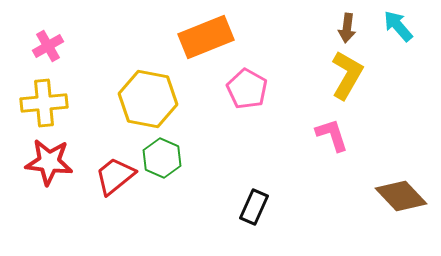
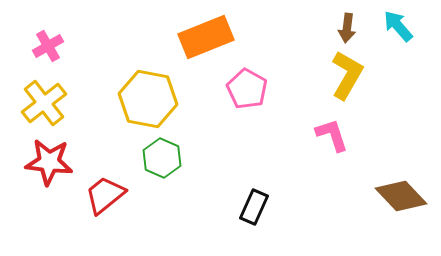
yellow cross: rotated 33 degrees counterclockwise
red trapezoid: moved 10 px left, 19 px down
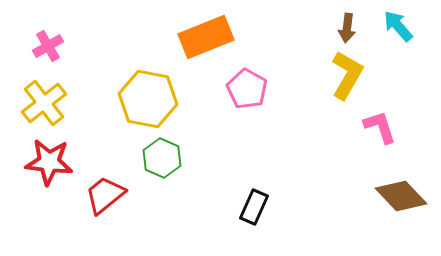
pink L-shape: moved 48 px right, 8 px up
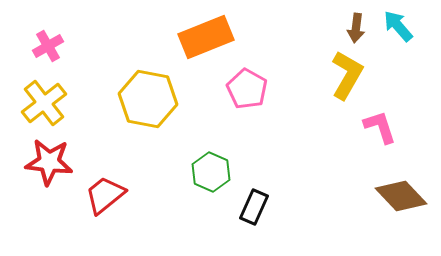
brown arrow: moved 9 px right
green hexagon: moved 49 px right, 14 px down
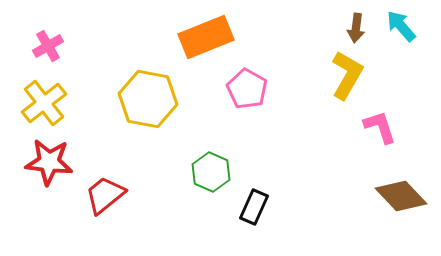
cyan arrow: moved 3 px right
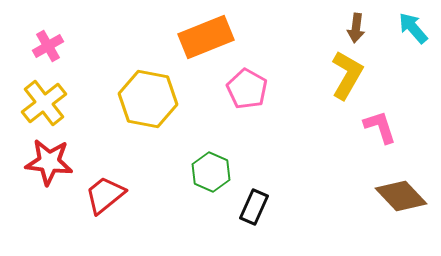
cyan arrow: moved 12 px right, 2 px down
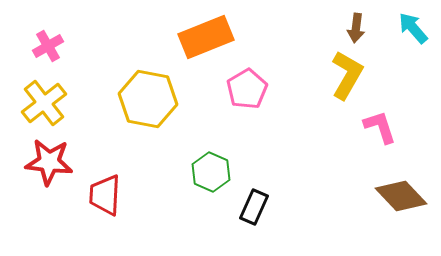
pink pentagon: rotated 12 degrees clockwise
red trapezoid: rotated 48 degrees counterclockwise
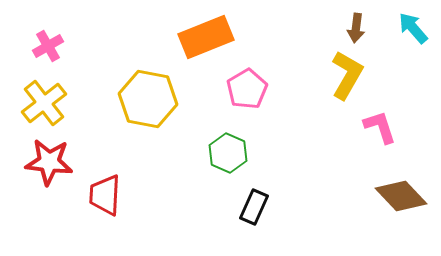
green hexagon: moved 17 px right, 19 px up
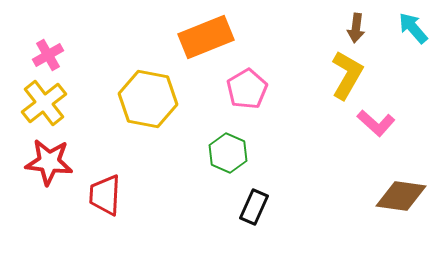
pink cross: moved 9 px down
pink L-shape: moved 4 px left, 4 px up; rotated 150 degrees clockwise
brown diamond: rotated 39 degrees counterclockwise
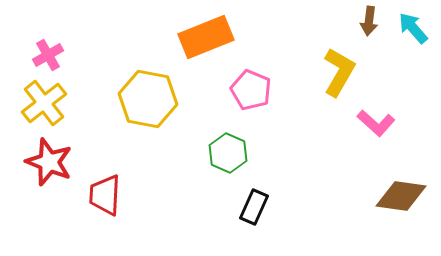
brown arrow: moved 13 px right, 7 px up
yellow L-shape: moved 8 px left, 3 px up
pink pentagon: moved 4 px right, 1 px down; rotated 18 degrees counterclockwise
red star: rotated 15 degrees clockwise
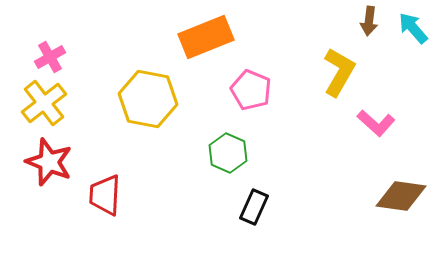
pink cross: moved 2 px right, 2 px down
